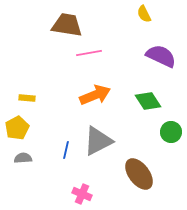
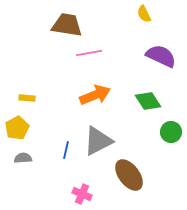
brown ellipse: moved 10 px left, 1 px down
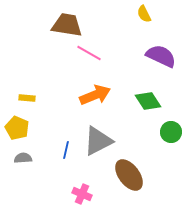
pink line: rotated 40 degrees clockwise
yellow pentagon: rotated 20 degrees counterclockwise
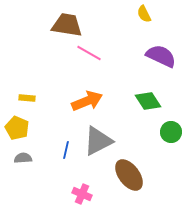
orange arrow: moved 8 px left, 6 px down
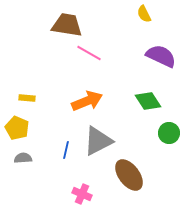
green circle: moved 2 px left, 1 px down
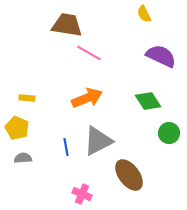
orange arrow: moved 3 px up
blue line: moved 3 px up; rotated 24 degrees counterclockwise
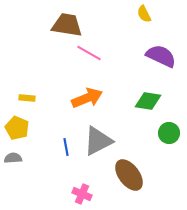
green diamond: rotated 48 degrees counterclockwise
gray semicircle: moved 10 px left
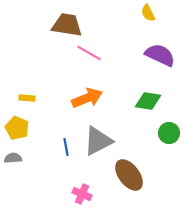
yellow semicircle: moved 4 px right, 1 px up
purple semicircle: moved 1 px left, 1 px up
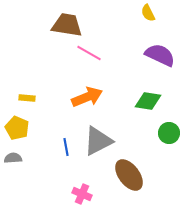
orange arrow: moved 1 px up
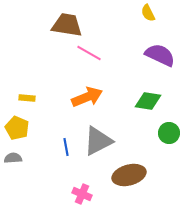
brown ellipse: rotated 68 degrees counterclockwise
